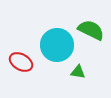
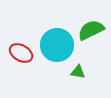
green semicircle: rotated 52 degrees counterclockwise
red ellipse: moved 9 px up
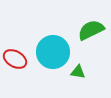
cyan circle: moved 4 px left, 7 px down
red ellipse: moved 6 px left, 6 px down
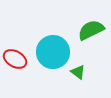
green triangle: rotated 28 degrees clockwise
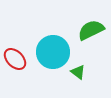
red ellipse: rotated 15 degrees clockwise
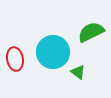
green semicircle: moved 2 px down
red ellipse: rotated 35 degrees clockwise
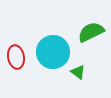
red ellipse: moved 1 px right, 2 px up
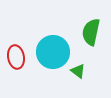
green semicircle: rotated 52 degrees counterclockwise
green triangle: moved 1 px up
